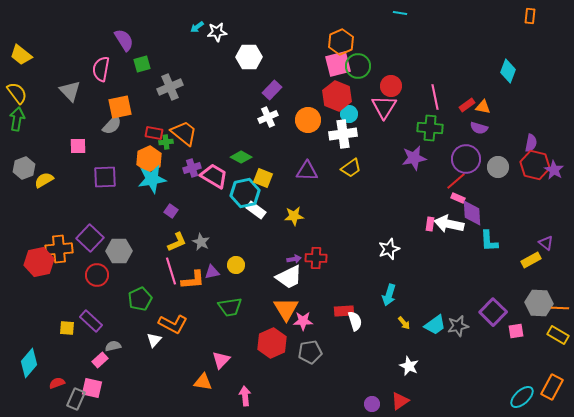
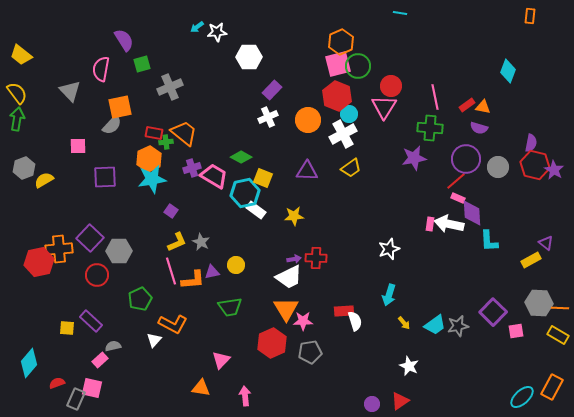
white cross at (343, 134): rotated 20 degrees counterclockwise
orange triangle at (203, 382): moved 2 px left, 6 px down
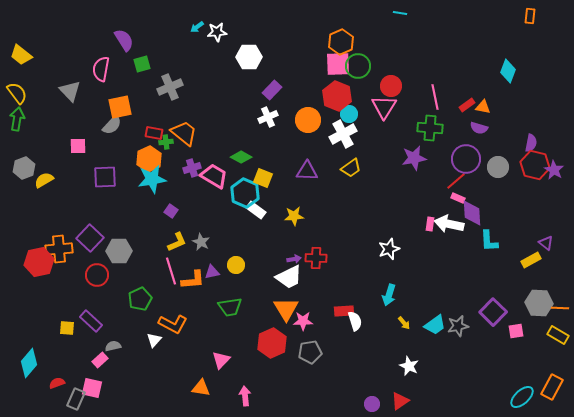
pink square at (338, 64): rotated 12 degrees clockwise
cyan hexagon at (245, 193): rotated 24 degrees counterclockwise
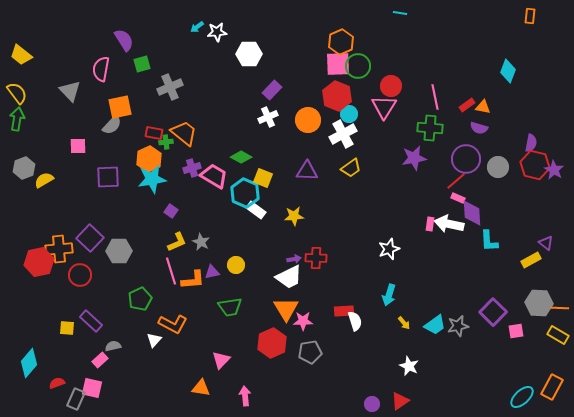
white hexagon at (249, 57): moved 3 px up
purple square at (105, 177): moved 3 px right
red circle at (97, 275): moved 17 px left
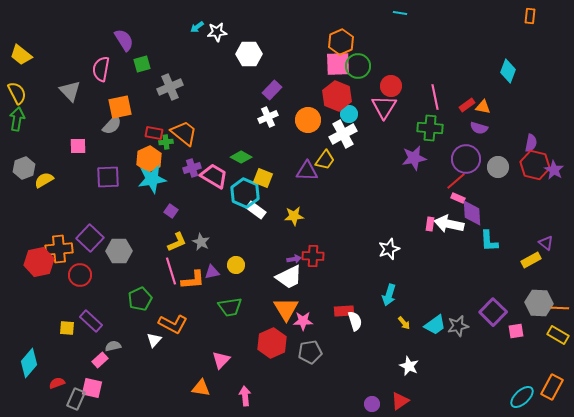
yellow semicircle at (17, 93): rotated 10 degrees clockwise
yellow trapezoid at (351, 168): moved 26 px left, 8 px up; rotated 20 degrees counterclockwise
red cross at (316, 258): moved 3 px left, 2 px up
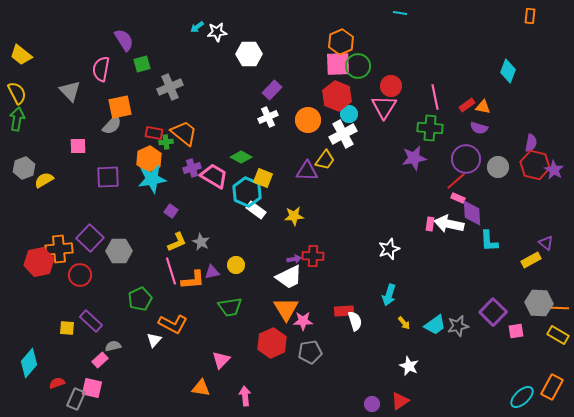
cyan hexagon at (245, 193): moved 2 px right, 1 px up
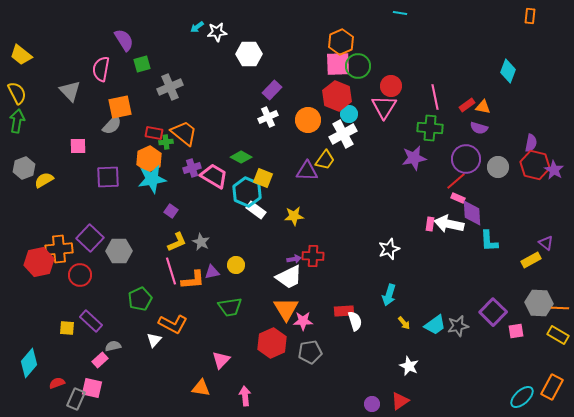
green arrow at (17, 119): moved 2 px down
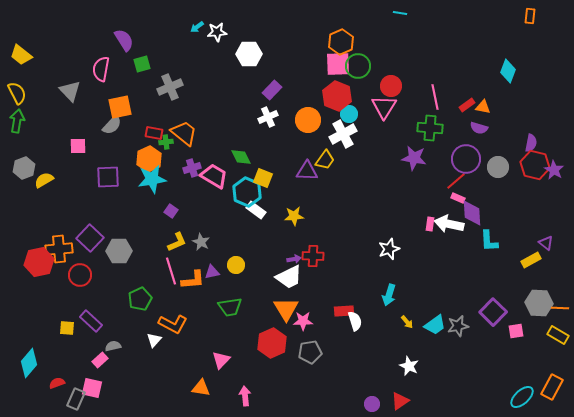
green diamond at (241, 157): rotated 35 degrees clockwise
purple star at (414, 158): rotated 20 degrees clockwise
yellow arrow at (404, 323): moved 3 px right, 1 px up
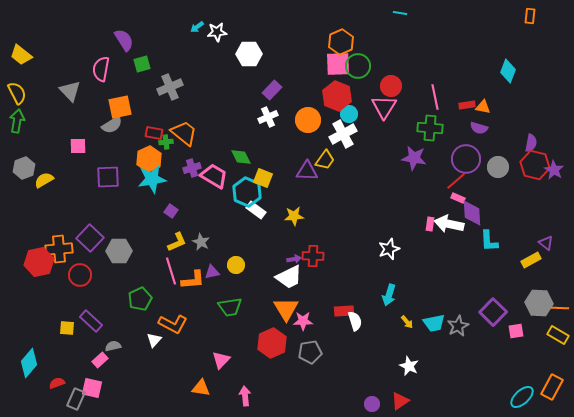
red rectangle at (467, 105): rotated 28 degrees clockwise
gray semicircle at (112, 125): rotated 15 degrees clockwise
cyan trapezoid at (435, 325): moved 1 px left, 2 px up; rotated 25 degrees clockwise
gray star at (458, 326): rotated 15 degrees counterclockwise
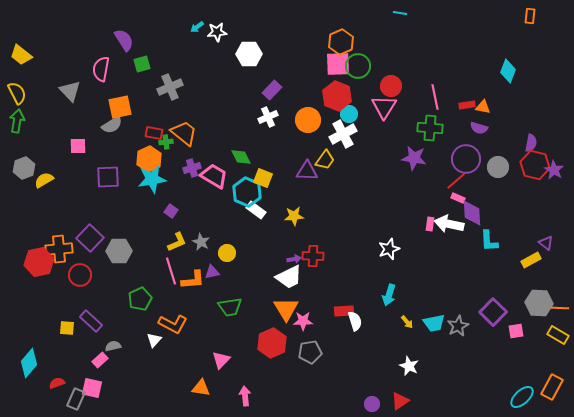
yellow circle at (236, 265): moved 9 px left, 12 px up
